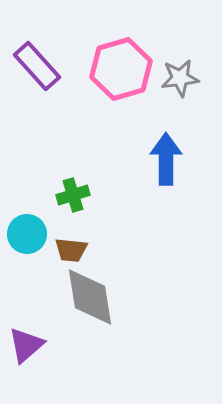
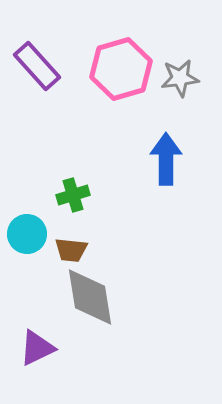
purple triangle: moved 11 px right, 3 px down; rotated 15 degrees clockwise
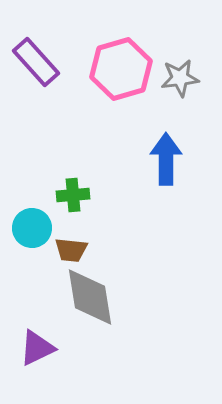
purple rectangle: moved 1 px left, 4 px up
green cross: rotated 12 degrees clockwise
cyan circle: moved 5 px right, 6 px up
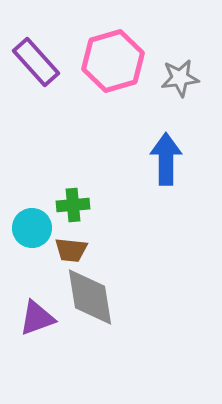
pink hexagon: moved 8 px left, 8 px up
green cross: moved 10 px down
purple triangle: moved 30 px up; rotated 6 degrees clockwise
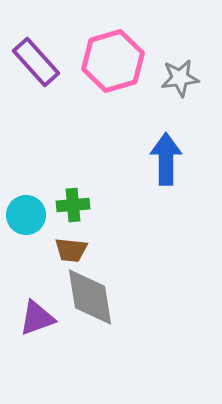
cyan circle: moved 6 px left, 13 px up
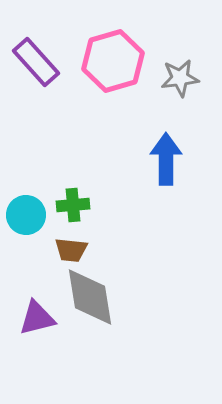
purple triangle: rotated 6 degrees clockwise
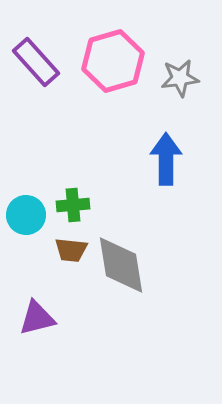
gray diamond: moved 31 px right, 32 px up
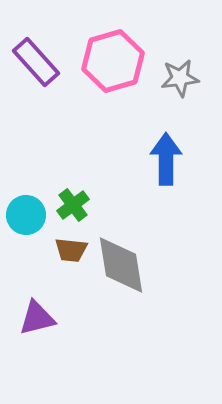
green cross: rotated 32 degrees counterclockwise
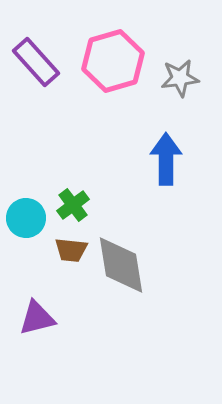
cyan circle: moved 3 px down
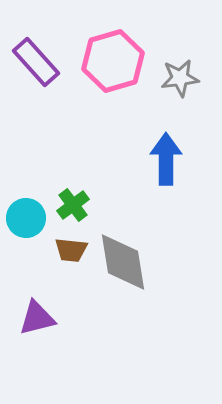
gray diamond: moved 2 px right, 3 px up
